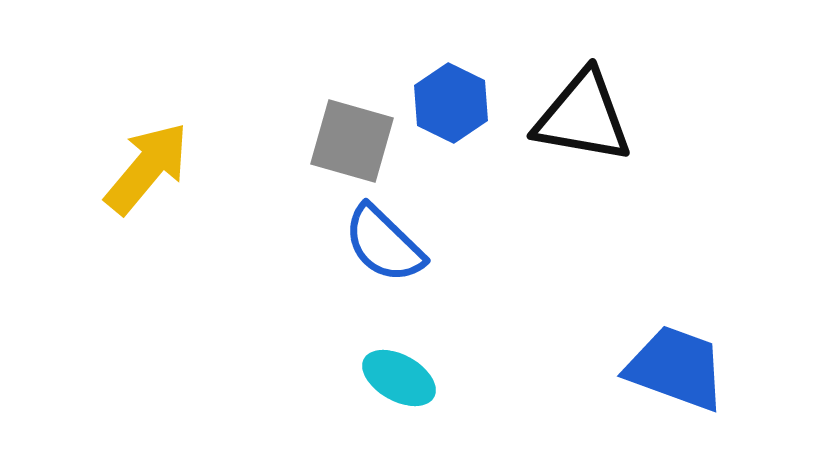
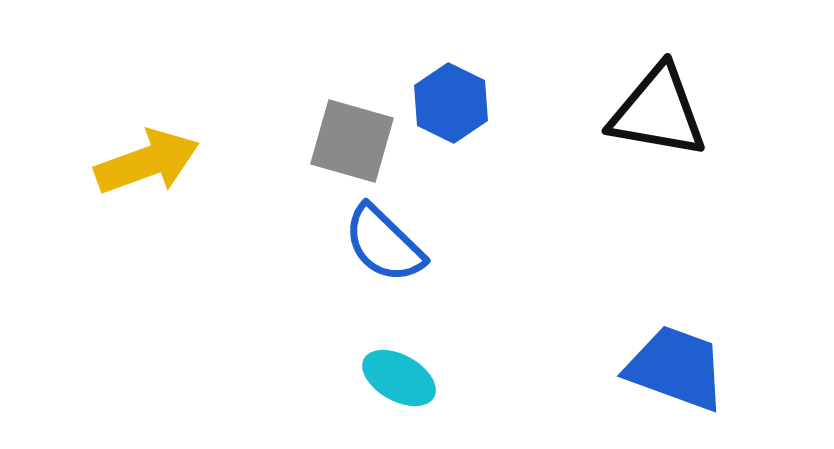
black triangle: moved 75 px right, 5 px up
yellow arrow: moved 6 px up; rotated 30 degrees clockwise
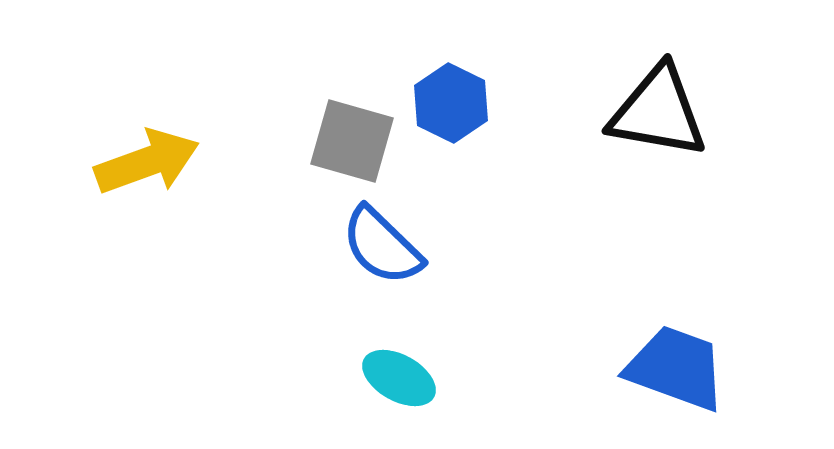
blue semicircle: moved 2 px left, 2 px down
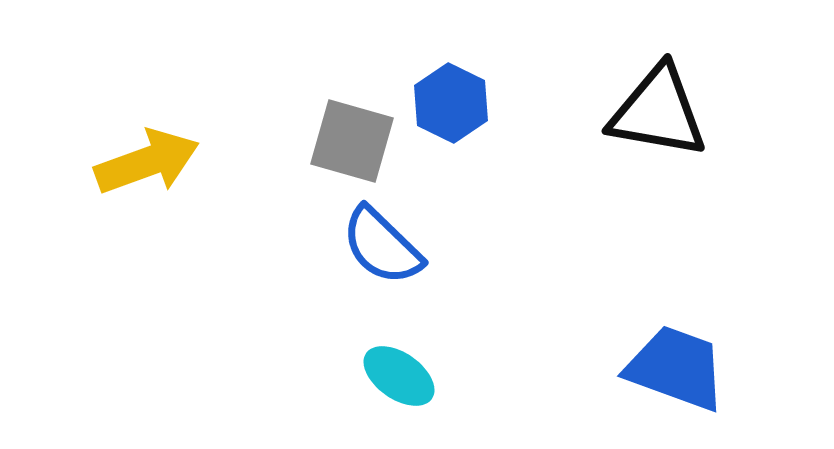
cyan ellipse: moved 2 px up; rotated 6 degrees clockwise
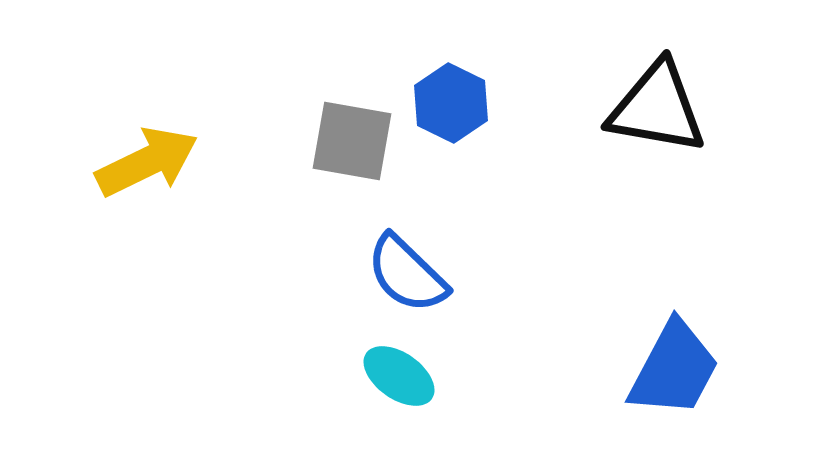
black triangle: moved 1 px left, 4 px up
gray square: rotated 6 degrees counterclockwise
yellow arrow: rotated 6 degrees counterclockwise
blue semicircle: moved 25 px right, 28 px down
blue trapezoid: moved 2 px left, 1 px down; rotated 98 degrees clockwise
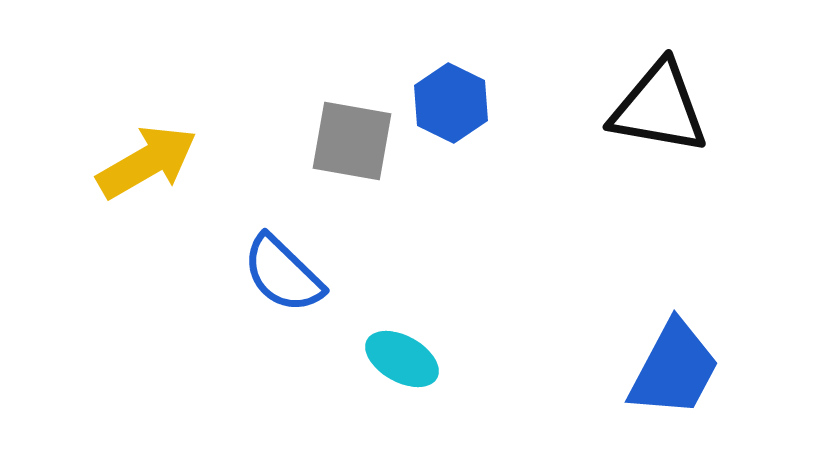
black triangle: moved 2 px right
yellow arrow: rotated 4 degrees counterclockwise
blue semicircle: moved 124 px left
cyan ellipse: moved 3 px right, 17 px up; rotated 6 degrees counterclockwise
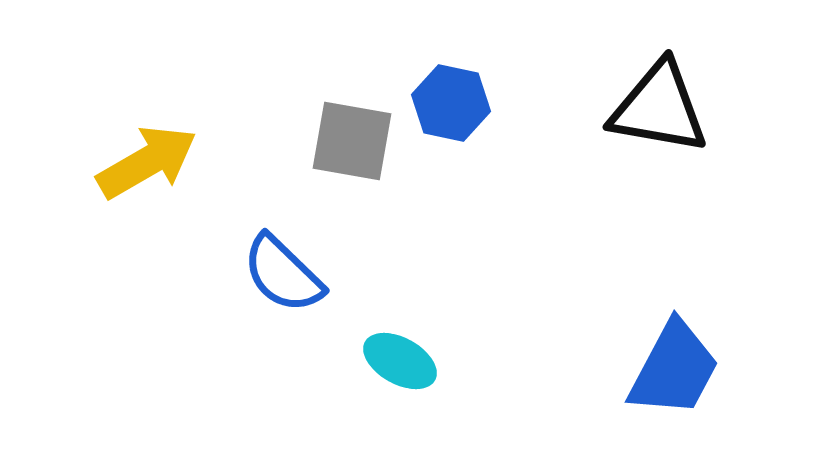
blue hexagon: rotated 14 degrees counterclockwise
cyan ellipse: moved 2 px left, 2 px down
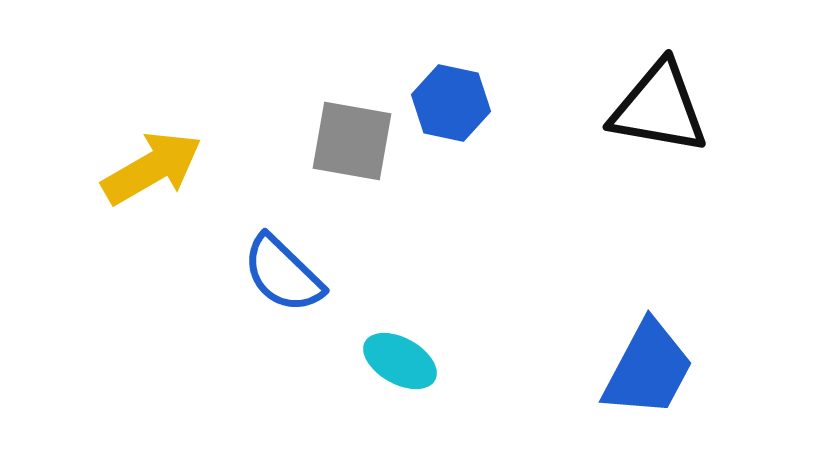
yellow arrow: moved 5 px right, 6 px down
blue trapezoid: moved 26 px left
